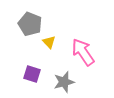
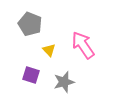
yellow triangle: moved 8 px down
pink arrow: moved 7 px up
purple square: moved 1 px left, 1 px down
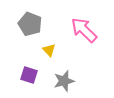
pink arrow: moved 1 px right, 15 px up; rotated 12 degrees counterclockwise
purple square: moved 2 px left
gray star: moved 1 px up
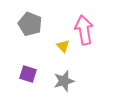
pink arrow: rotated 36 degrees clockwise
yellow triangle: moved 14 px right, 4 px up
purple square: moved 1 px left, 1 px up
